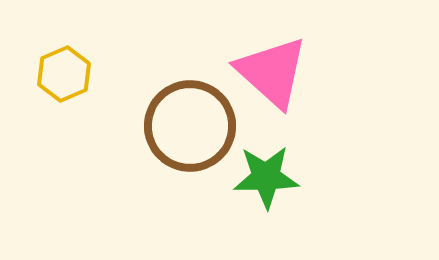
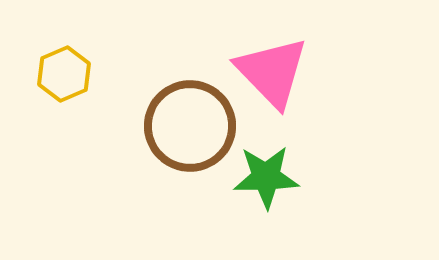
pink triangle: rotated 4 degrees clockwise
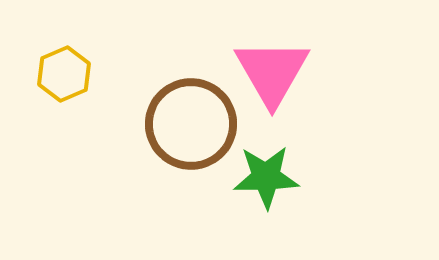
pink triangle: rotated 14 degrees clockwise
brown circle: moved 1 px right, 2 px up
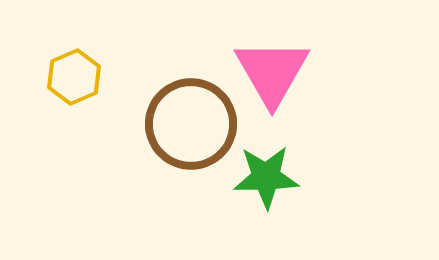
yellow hexagon: moved 10 px right, 3 px down
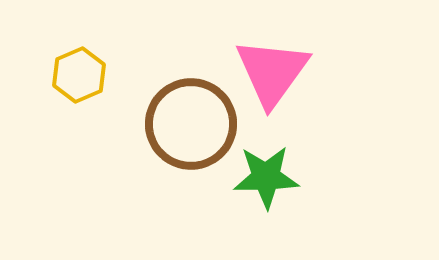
pink triangle: rotated 6 degrees clockwise
yellow hexagon: moved 5 px right, 2 px up
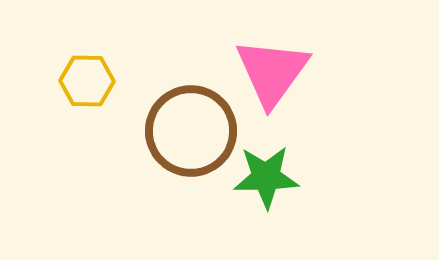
yellow hexagon: moved 8 px right, 6 px down; rotated 24 degrees clockwise
brown circle: moved 7 px down
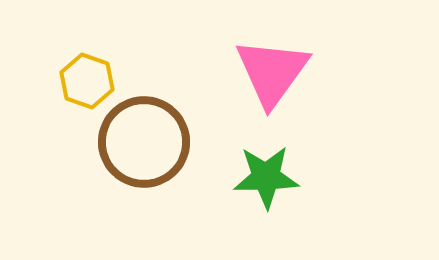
yellow hexagon: rotated 18 degrees clockwise
brown circle: moved 47 px left, 11 px down
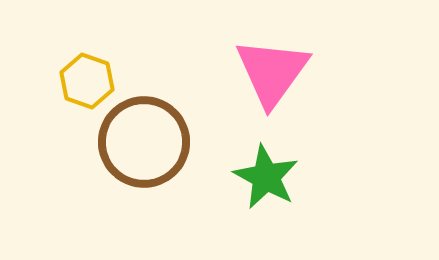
green star: rotated 30 degrees clockwise
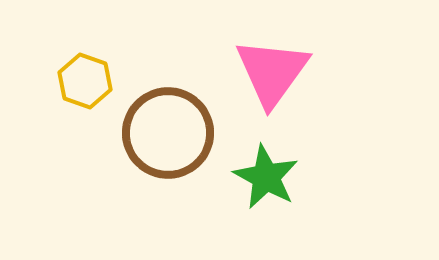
yellow hexagon: moved 2 px left
brown circle: moved 24 px right, 9 px up
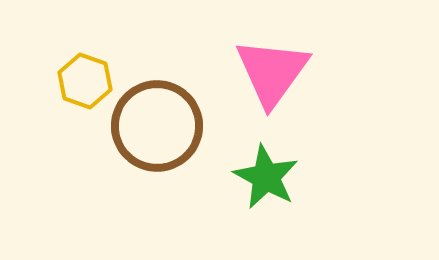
brown circle: moved 11 px left, 7 px up
